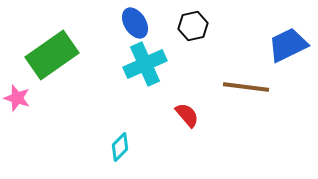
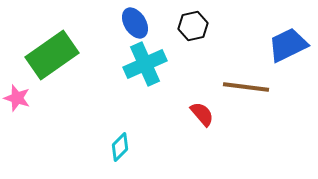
red semicircle: moved 15 px right, 1 px up
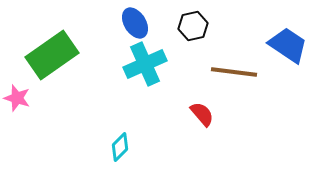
blue trapezoid: rotated 60 degrees clockwise
brown line: moved 12 px left, 15 px up
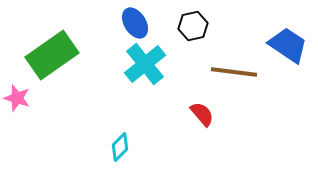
cyan cross: rotated 15 degrees counterclockwise
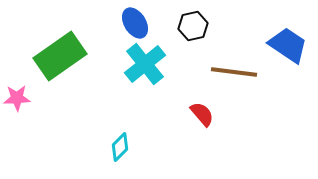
green rectangle: moved 8 px right, 1 px down
pink star: rotated 20 degrees counterclockwise
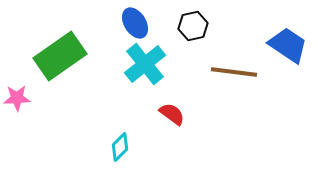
red semicircle: moved 30 px left; rotated 12 degrees counterclockwise
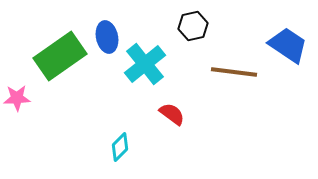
blue ellipse: moved 28 px left, 14 px down; rotated 20 degrees clockwise
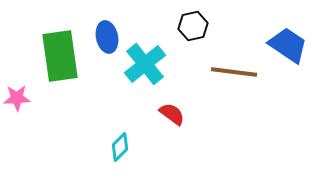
green rectangle: rotated 63 degrees counterclockwise
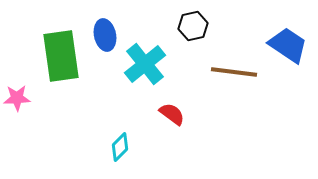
blue ellipse: moved 2 px left, 2 px up
green rectangle: moved 1 px right
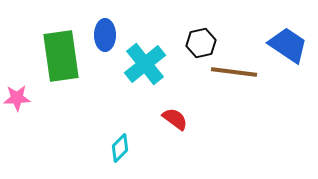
black hexagon: moved 8 px right, 17 px down
blue ellipse: rotated 12 degrees clockwise
red semicircle: moved 3 px right, 5 px down
cyan diamond: moved 1 px down
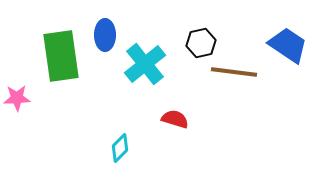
red semicircle: rotated 20 degrees counterclockwise
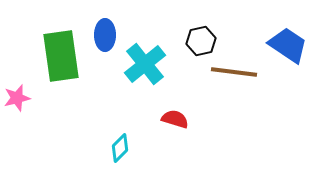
black hexagon: moved 2 px up
pink star: rotated 12 degrees counterclockwise
